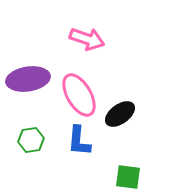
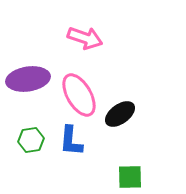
pink arrow: moved 2 px left, 1 px up
blue L-shape: moved 8 px left
green square: moved 2 px right; rotated 8 degrees counterclockwise
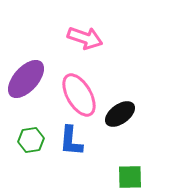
purple ellipse: moved 2 px left; rotated 39 degrees counterclockwise
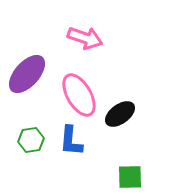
purple ellipse: moved 1 px right, 5 px up
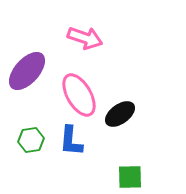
purple ellipse: moved 3 px up
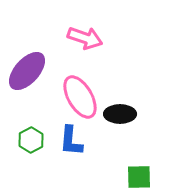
pink ellipse: moved 1 px right, 2 px down
black ellipse: rotated 36 degrees clockwise
green hexagon: rotated 20 degrees counterclockwise
green square: moved 9 px right
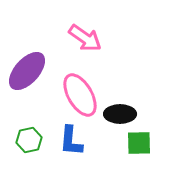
pink arrow: rotated 16 degrees clockwise
pink ellipse: moved 2 px up
green hexagon: moved 2 px left; rotated 15 degrees clockwise
green square: moved 34 px up
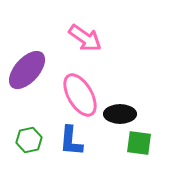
purple ellipse: moved 1 px up
green square: rotated 8 degrees clockwise
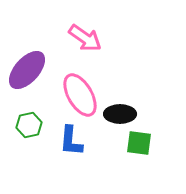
green hexagon: moved 15 px up
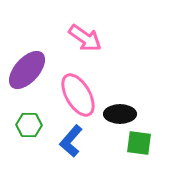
pink ellipse: moved 2 px left
green hexagon: rotated 15 degrees clockwise
blue L-shape: rotated 36 degrees clockwise
